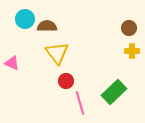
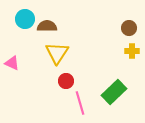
yellow triangle: rotated 10 degrees clockwise
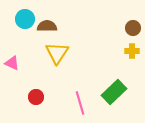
brown circle: moved 4 px right
red circle: moved 30 px left, 16 px down
